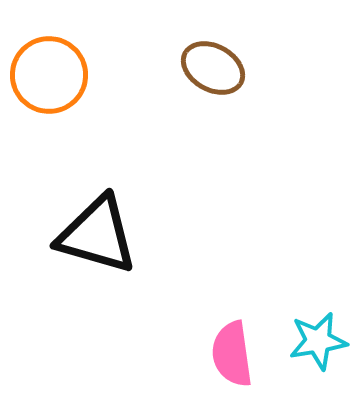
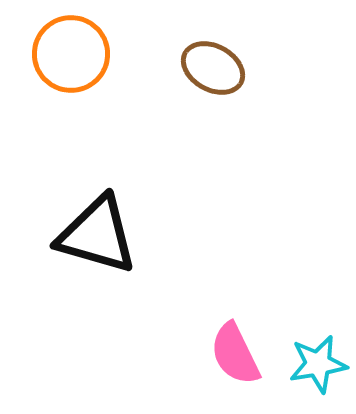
orange circle: moved 22 px right, 21 px up
cyan star: moved 23 px down
pink semicircle: moved 3 px right; rotated 18 degrees counterclockwise
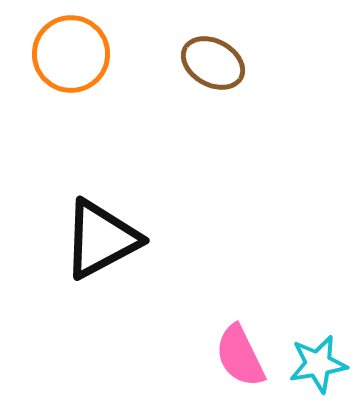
brown ellipse: moved 5 px up
black triangle: moved 4 px right, 4 px down; rotated 44 degrees counterclockwise
pink semicircle: moved 5 px right, 2 px down
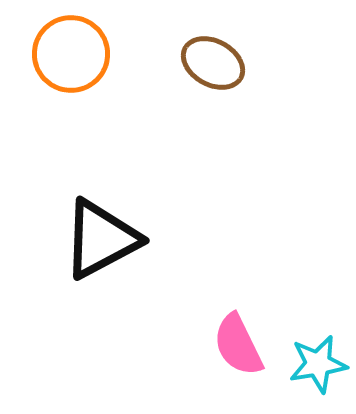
pink semicircle: moved 2 px left, 11 px up
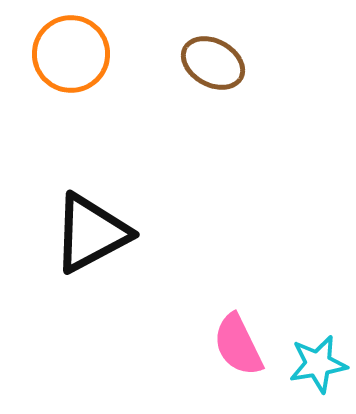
black triangle: moved 10 px left, 6 px up
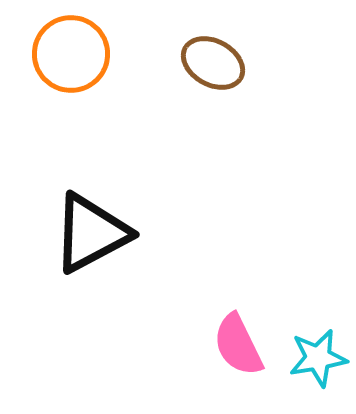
cyan star: moved 6 px up
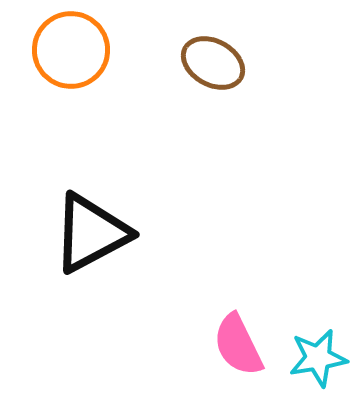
orange circle: moved 4 px up
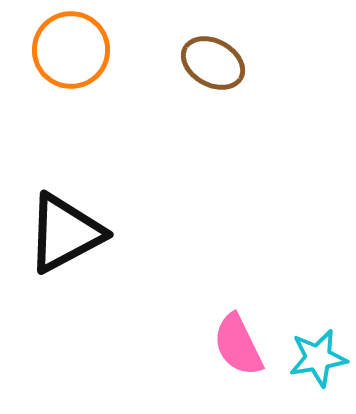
black triangle: moved 26 px left
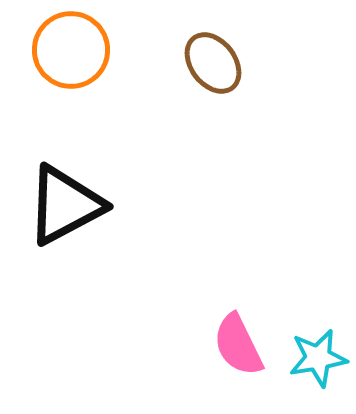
brown ellipse: rotated 24 degrees clockwise
black triangle: moved 28 px up
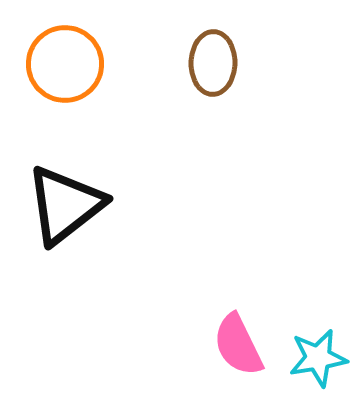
orange circle: moved 6 px left, 14 px down
brown ellipse: rotated 38 degrees clockwise
black triangle: rotated 10 degrees counterclockwise
